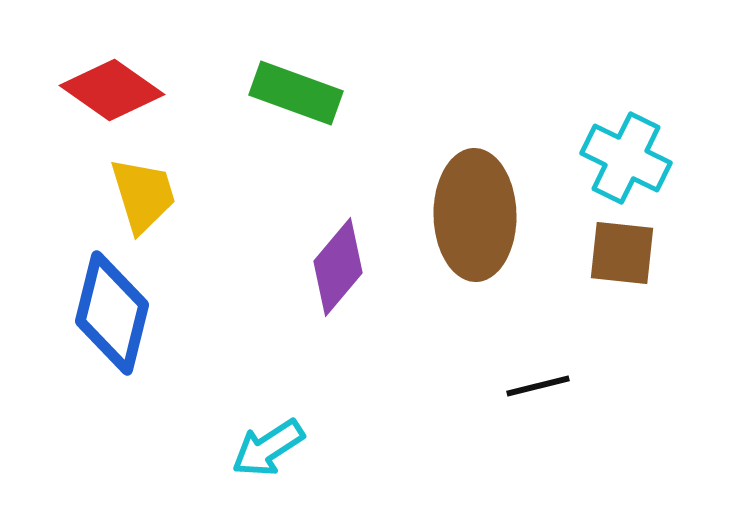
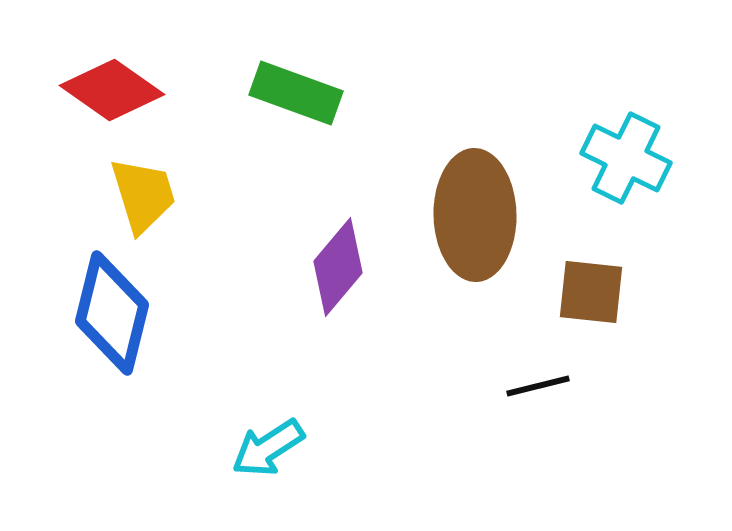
brown square: moved 31 px left, 39 px down
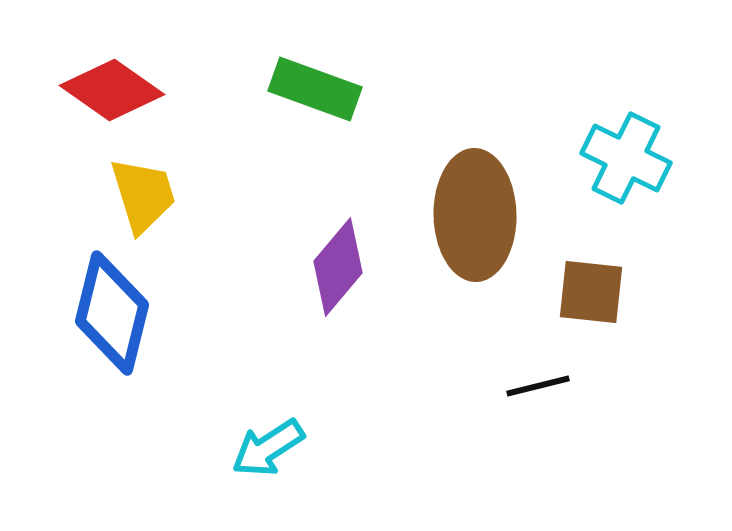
green rectangle: moved 19 px right, 4 px up
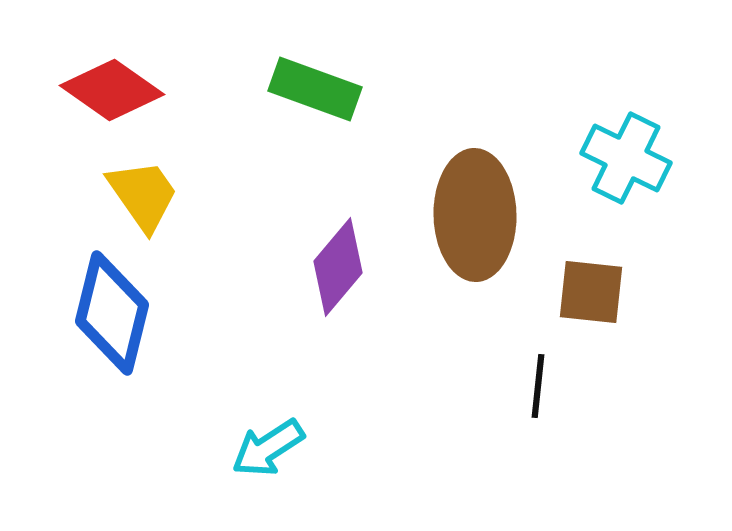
yellow trapezoid: rotated 18 degrees counterclockwise
black line: rotated 70 degrees counterclockwise
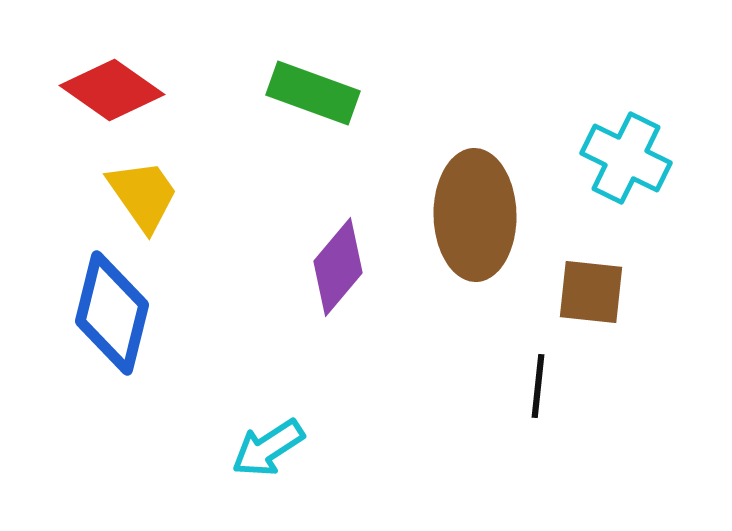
green rectangle: moved 2 px left, 4 px down
